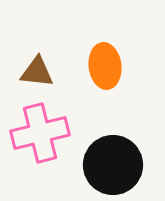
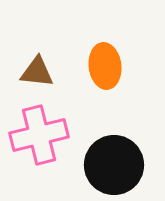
pink cross: moved 1 px left, 2 px down
black circle: moved 1 px right
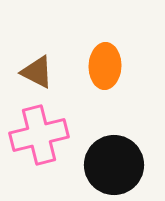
orange ellipse: rotated 9 degrees clockwise
brown triangle: rotated 21 degrees clockwise
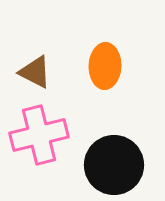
brown triangle: moved 2 px left
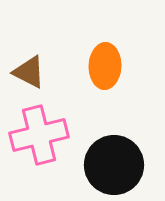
brown triangle: moved 6 px left
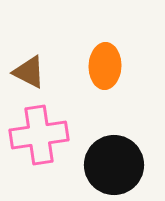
pink cross: rotated 6 degrees clockwise
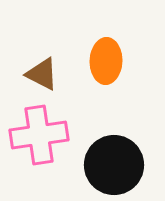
orange ellipse: moved 1 px right, 5 px up
brown triangle: moved 13 px right, 2 px down
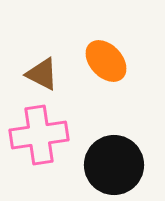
orange ellipse: rotated 45 degrees counterclockwise
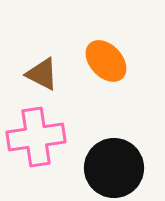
pink cross: moved 3 px left, 2 px down
black circle: moved 3 px down
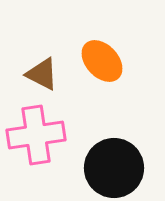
orange ellipse: moved 4 px left
pink cross: moved 2 px up
